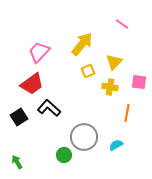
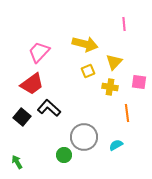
pink line: moved 2 px right; rotated 48 degrees clockwise
yellow arrow: moved 3 px right; rotated 65 degrees clockwise
orange line: rotated 18 degrees counterclockwise
black square: moved 3 px right; rotated 18 degrees counterclockwise
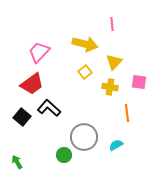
pink line: moved 12 px left
yellow square: moved 3 px left, 1 px down; rotated 16 degrees counterclockwise
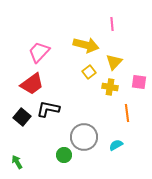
yellow arrow: moved 1 px right, 1 px down
yellow square: moved 4 px right
black L-shape: moved 1 px left, 1 px down; rotated 30 degrees counterclockwise
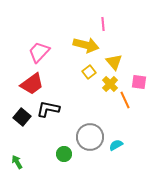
pink line: moved 9 px left
yellow triangle: rotated 24 degrees counterclockwise
yellow cross: moved 3 px up; rotated 35 degrees clockwise
orange line: moved 2 px left, 13 px up; rotated 18 degrees counterclockwise
gray circle: moved 6 px right
green circle: moved 1 px up
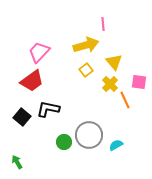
yellow arrow: rotated 30 degrees counterclockwise
yellow square: moved 3 px left, 2 px up
red trapezoid: moved 3 px up
gray circle: moved 1 px left, 2 px up
green circle: moved 12 px up
